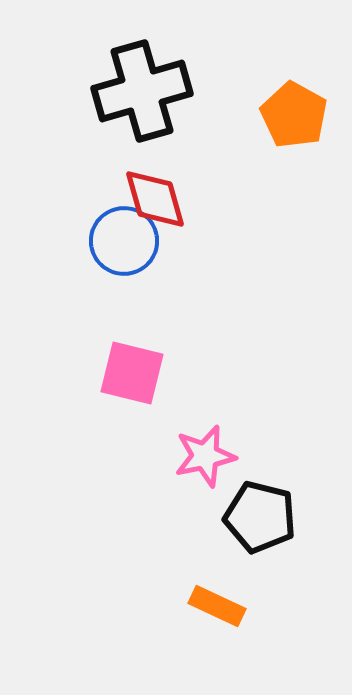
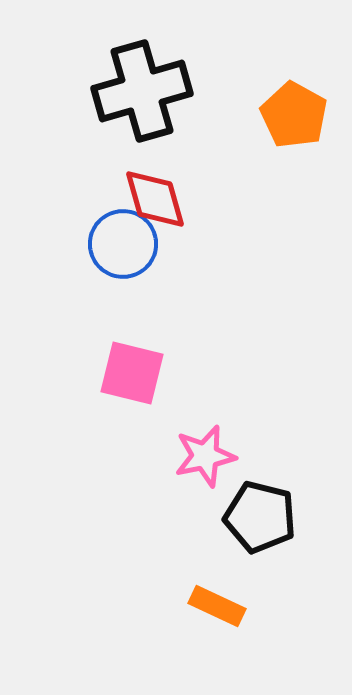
blue circle: moved 1 px left, 3 px down
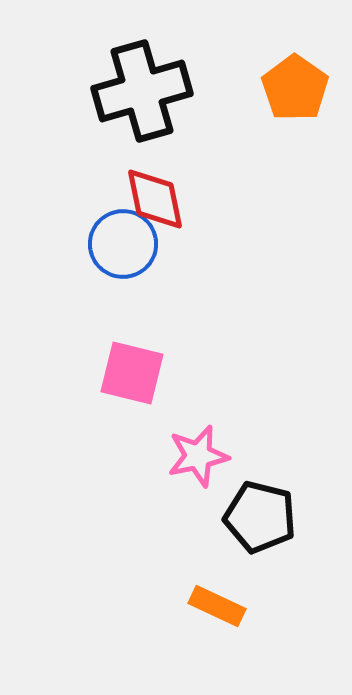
orange pentagon: moved 1 px right, 27 px up; rotated 6 degrees clockwise
red diamond: rotated 4 degrees clockwise
pink star: moved 7 px left
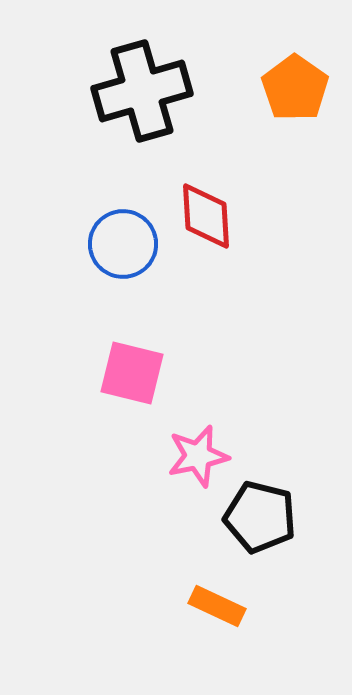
red diamond: moved 51 px right, 17 px down; rotated 8 degrees clockwise
